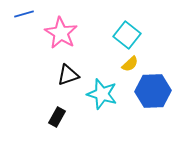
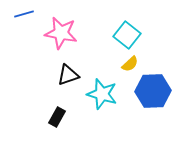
pink star: rotated 20 degrees counterclockwise
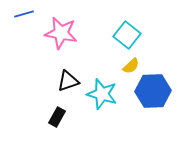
yellow semicircle: moved 1 px right, 2 px down
black triangle: moved 6 px down
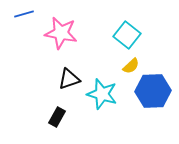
black triangle: moved 1 px right, 2 px up
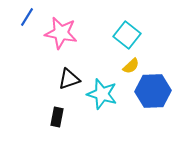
blue line: moved 3 px right, 3 px down; rotated 42 degrees counterclockwise
black rectangle: rotated 18 degrees counterclockwise
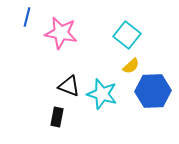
blue line: rotated 18 degrees counterclockwise
black triangle: moved 7 px down; rotated 40 degrees clockwise
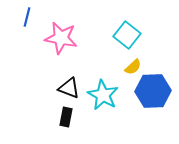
pink star: moved 5 px down
yellow semicircle: moved 2 px right, 1 px down
black triangle: moved 2 px down
cyan star: moved 1 px right, 1 px down; rotated 12 degrees clockwise
black rectangle: moved 9 px right
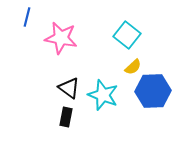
black triangle: rotated 15 degrees clockwise
cyan star: rotated 8 degrees counterclockwise
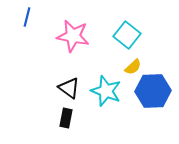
pink star: moved 12 px right, 2 px up
cyan star: moved 3 px right, 4 px up
black rectangle: moved 1 px down
